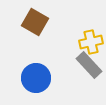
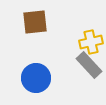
brown square: rotated 36 degrees counterclockwise
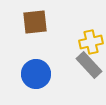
blue circle: moved 4 px up
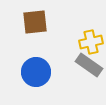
gray rectangle: rotated 12 degrees counterclockwise
blue circle: moved 2 px up
